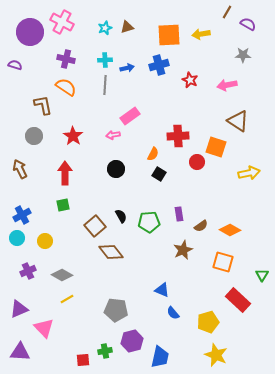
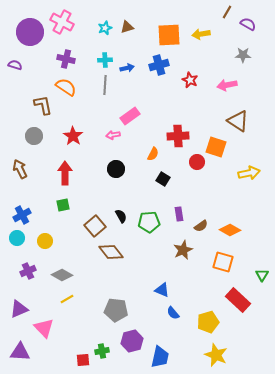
black square at (159, 174): moved 4 px right, 5 px down
green cross at (105, 351): moved 3 px left
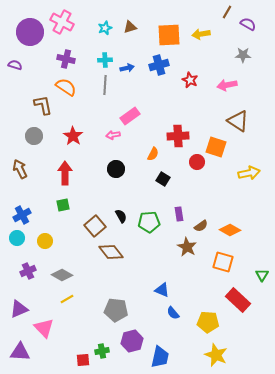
brown triangle at (127, 27): moved 3 px right
brown star at (183, 250): moved 4 px right, 3 px up; rotated 18 degrees counterclockwise
yellow pentagon at (208, 322): rotated 20 degrees clockwise
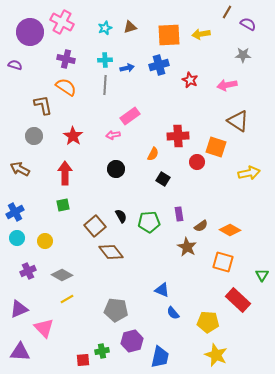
brown arrow at (20, 169): rotated 36 degrees counterclockwise
blue cross at (22, 215): moved 7 px left, 3 px up
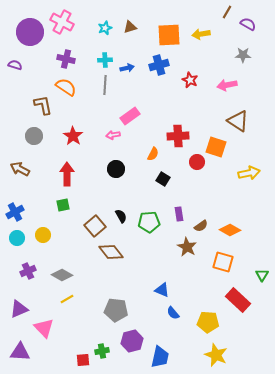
red arrow at (65, 173): moved 2 px right, 1 px down
yellow circle at (45, 241): moved 2 px left, 6 px up
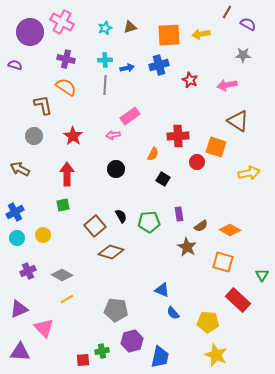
brown diamond at (111, 252): rotated 35 degrees counterclockwise
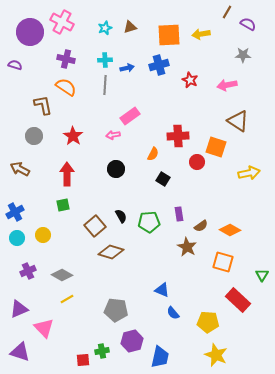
purple triangle at (20, 352): rotated 15 degrees clockwise
